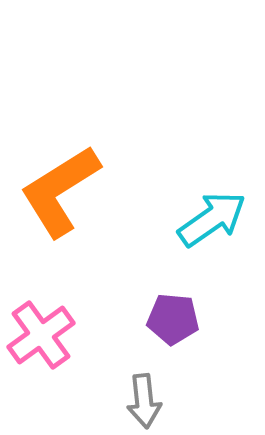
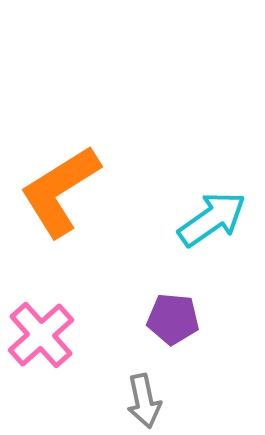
pink cross: rotated 6 degrees counterclockwise
gray arrow: rotated 6 degrees counterclockwise
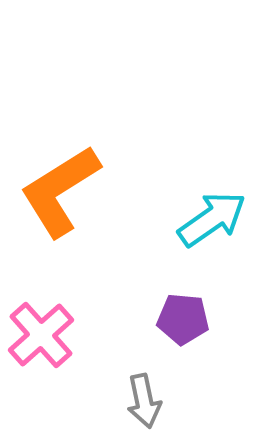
purple pentagon: moved 10 px right
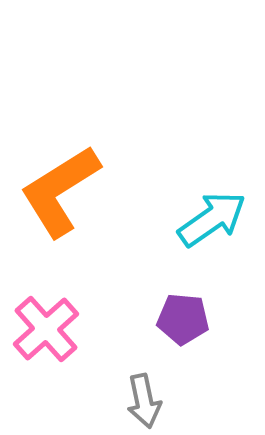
pink cross: moved 5 px right, 6 px up
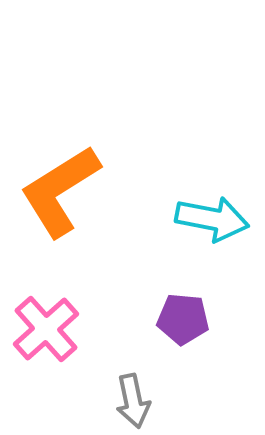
cyan arrow: rotated 46 degrees clockwise
gray arrow: moved 11 px left
